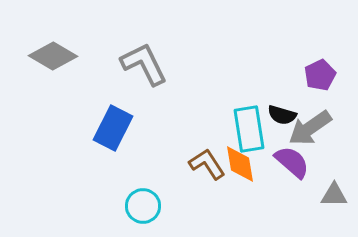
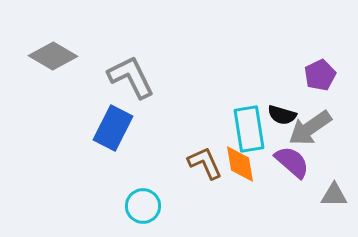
gray L-shape: moved 13 px left, 13 px down
brown L-shape: moved 2 px left, 1 px up; rotated 9 degrees clockwise
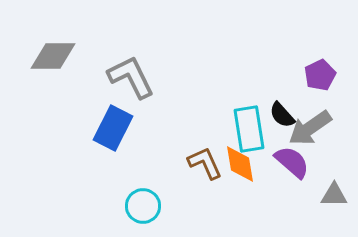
gray diamond: rotated 30 degrees counterclockwise
black semicircle: rotated 32 degrees clockwise
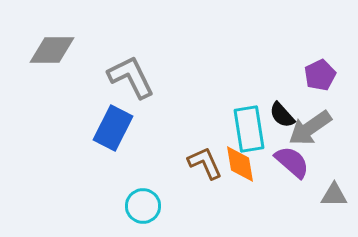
gray diamond: moved 1 px left, 6 px up
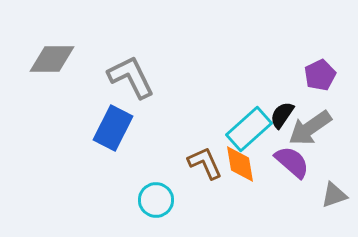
gray diamond: moved 9 px down
black semicircle: rotated 76 degrees clockwise
cyan rectangle: rotated 57 degrees clockwise
gray triangle: rotated 20 degrees counterclockwise
cyan circle: moved 13 px right, 6 px up
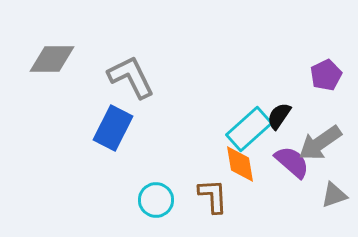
purple pentagon: moved 6 px right
black semicircle: moved 3 px left, 1 px down
gray arrow: moved 10 px right, 15 px down
brown L-shape: moved 8 px right, 33 px down; rotated 21 degrees clockwise
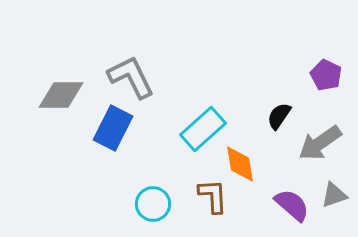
gray diamond: moved 9 px right, 36 px down
purple pentagon: rotated 20 degrees counterclockwise
cyan rectangle: moved 46 px left
purple semicircle: moved 43 px down
cyan circle: moved 3 px left, 4 px down
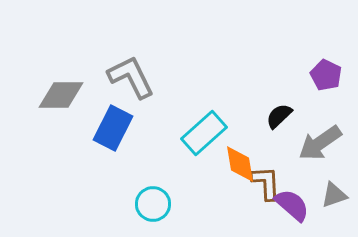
black semicircle: rotated 12 degrees clockwise
cyan rectangle: moved 1 px right, 4 px down
brown L-shape: moved 53 px right, 13 px up
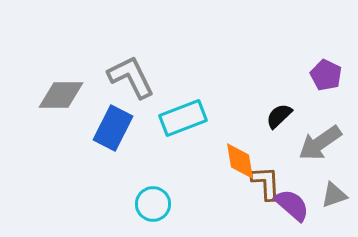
cyan rectangle: moved 21 px left, 15 px up; rotated 21 degrees clockwise
orange diamond: moved 3 px up
